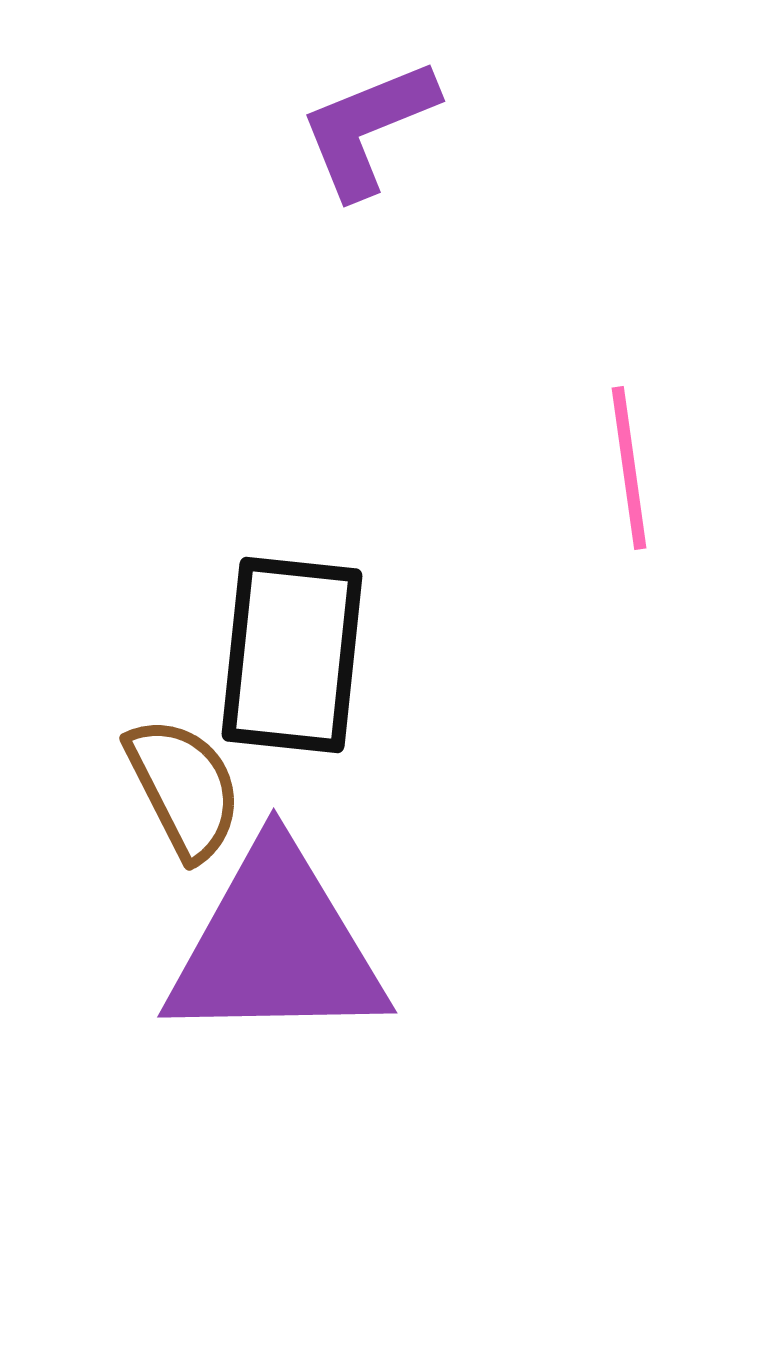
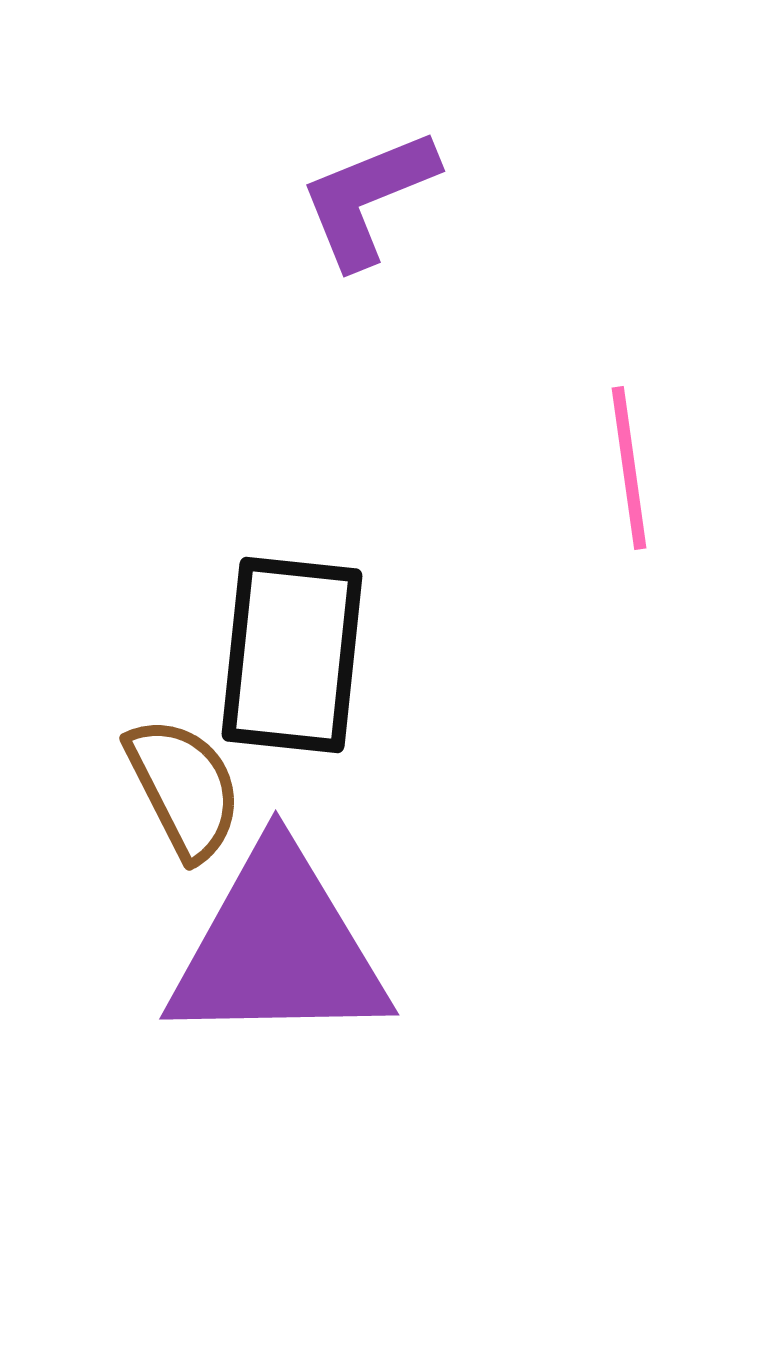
purple L-shape: moved 70 px down
purple triangle: moved 2 px right, 2 px down
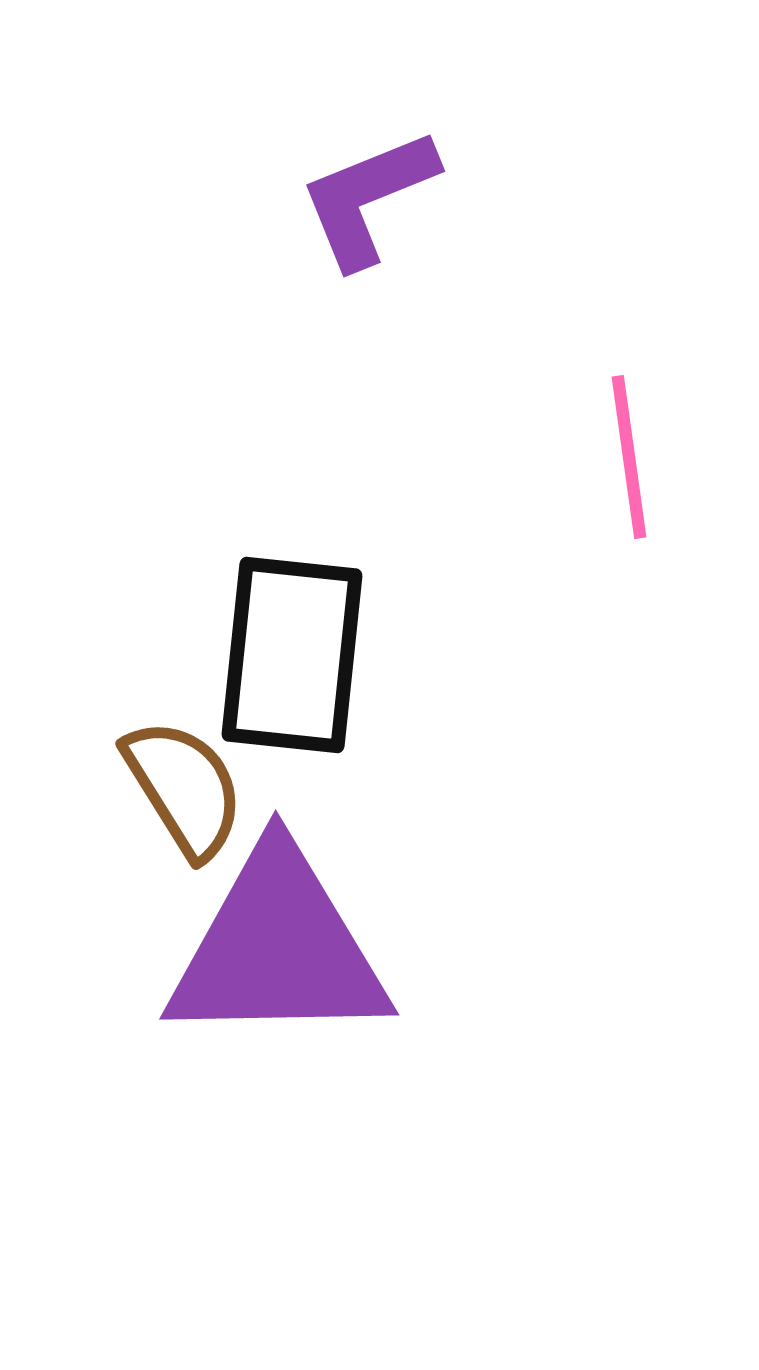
pink line: moved 11 px up
brown semicircle: rotated 5 degrees counterclockwise
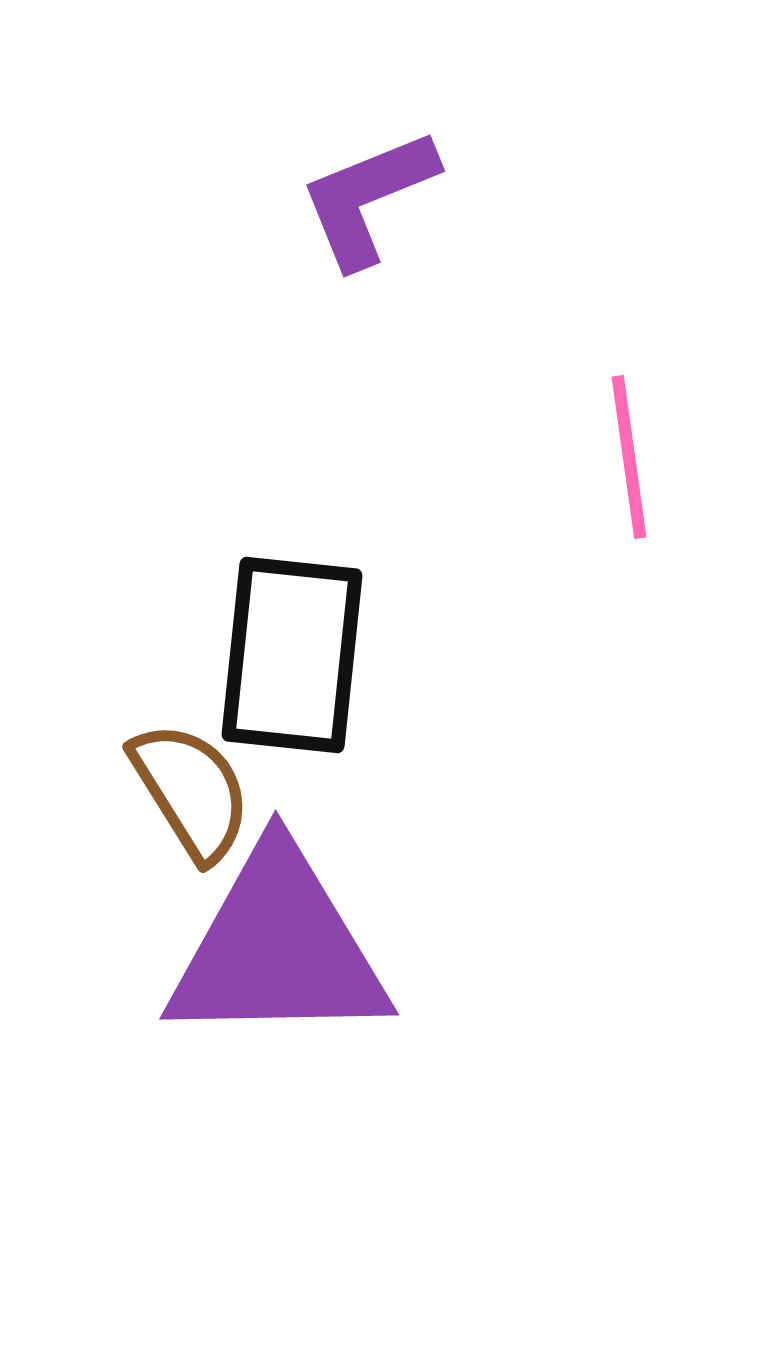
brown semicircle: moved 7 px right, 3 px down
